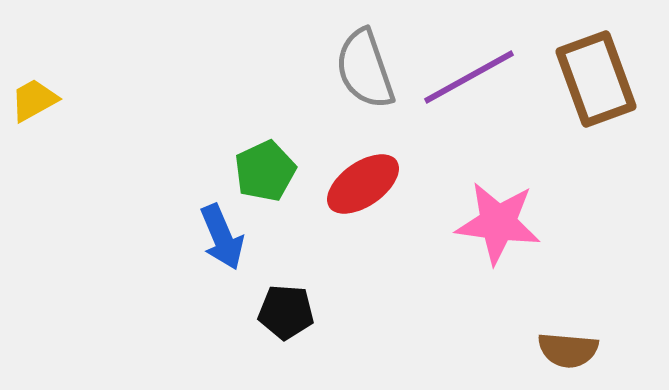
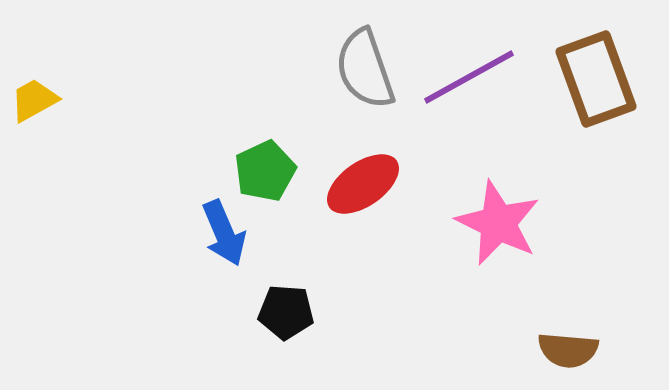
pink star: rotated 18 degrees clockwise
blue arrow: moved 2 px right, 4 px up
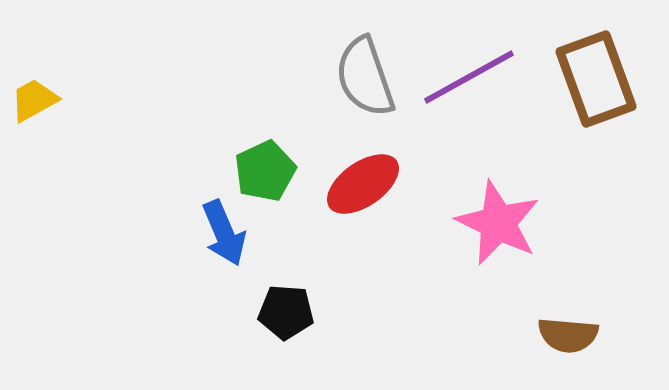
gray semicircle: moved 8 px down
brown semicircle: moved 15 px up
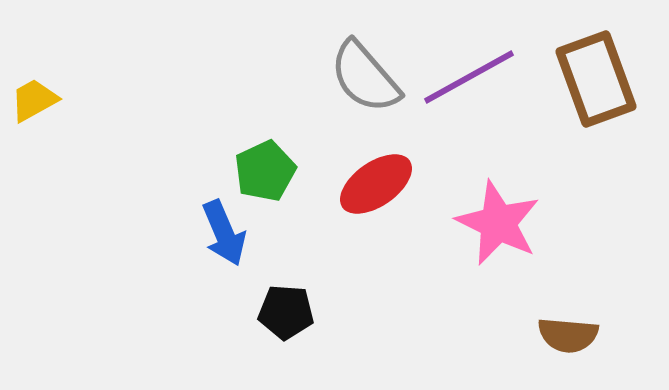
gray semicircle: rotated 22 degrees counterclockwise
red ellipse: moved 13 px right
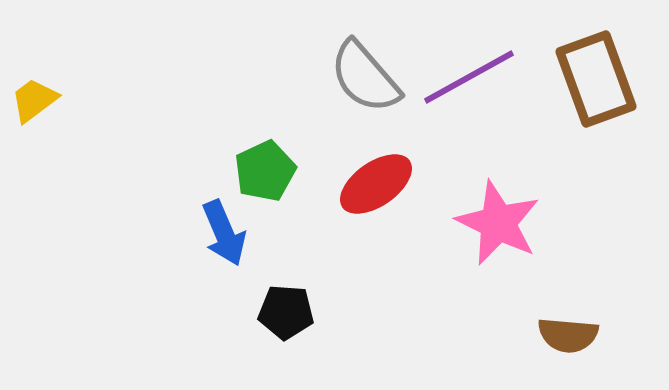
yellow trapezoid: rotated 8 degrees counterclockwise
